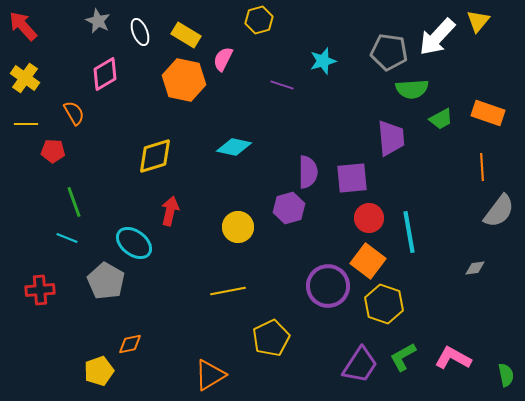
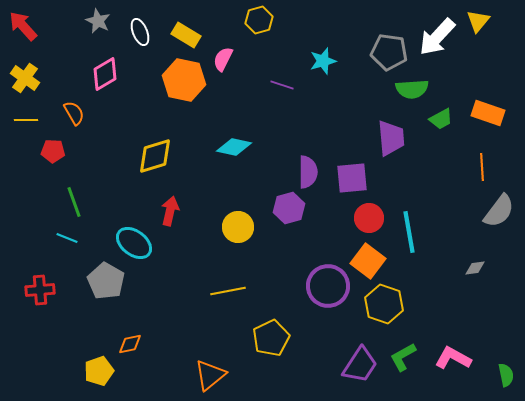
yellow line at (26, 124): moved 4 px up
orange triangle at (210, 375): rotated 8 degrees counterclockwise
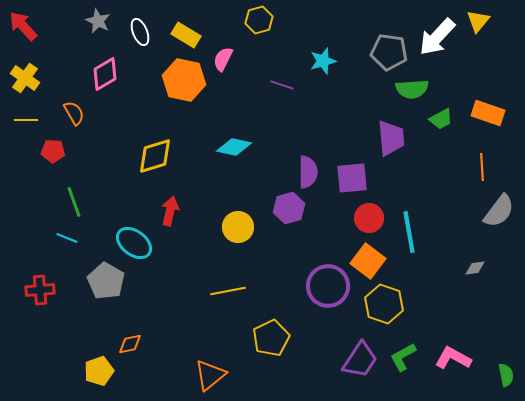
purple trapezoid at (360, 365): moved 5 px up
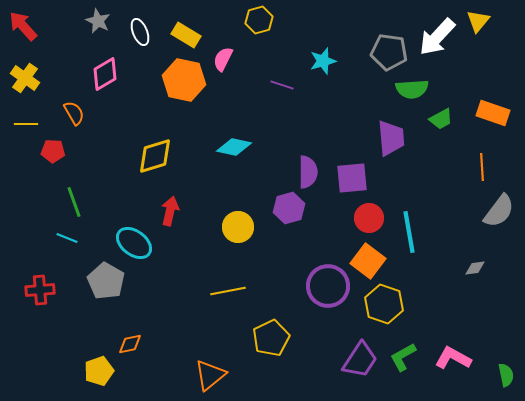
orange rectangle at (488, 113): moved 5 px right
yellow line at (26, 120): moved 4 px down
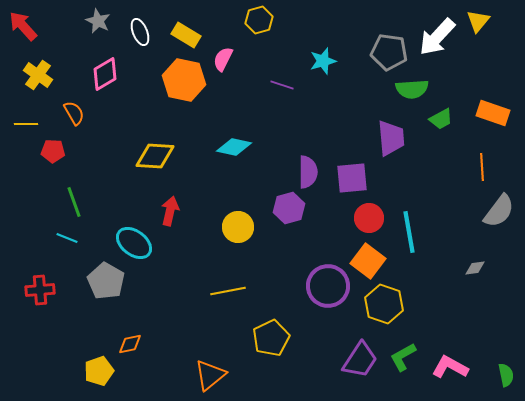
yellow cross at (25, 78): moved 13 px right, 3 px up
yellow diamond at (155, 156): rotated 21 degrees clockwise
pink L-shape at (453, 358): moved 3 px left, 9 px down
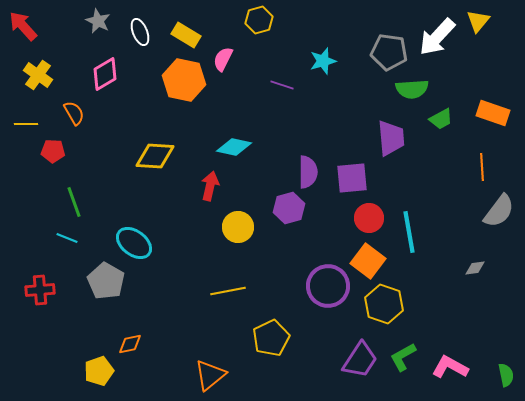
red arrow at (170, 211): moved 40 px right, 25 px up
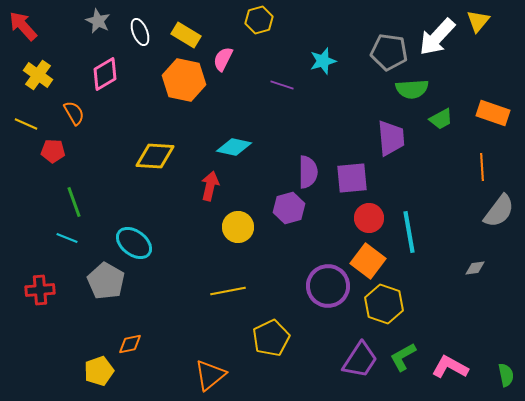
yellow line at (26, 124): rotated 25 degrees clockwise
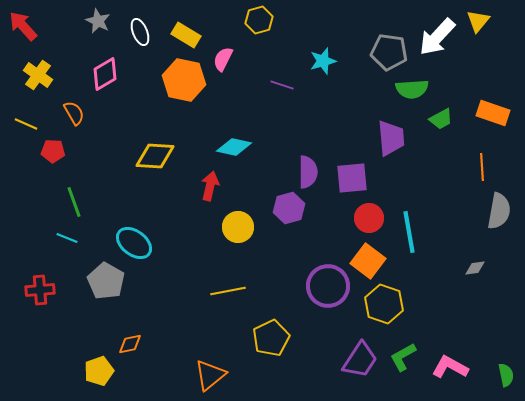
gray semicircle at (499, 211): rotated 27 degrees counterclockwise
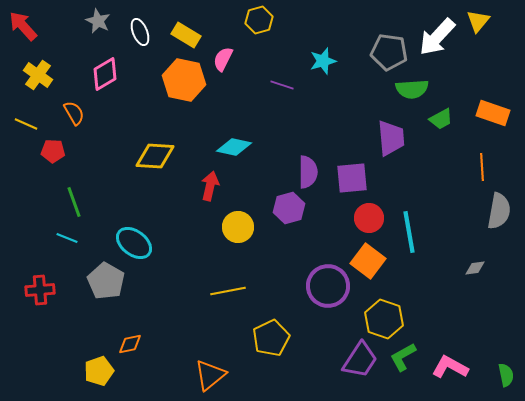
yellow hexagon at (384, 304): moved 15 px down
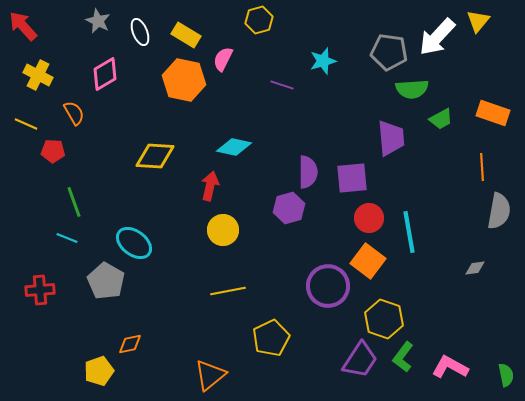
yellow cross at (38, 75): rotated 8 degrees counterclockwise
yellow circle at (238, 227): moved 15 px left, 3 px down
green L-shape at (403, 357): rotated 24 degrees counterclockwise
